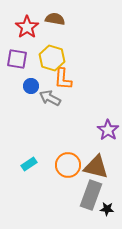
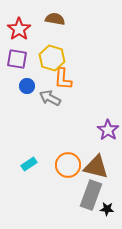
red star: moved 8 px left, 2 px down
blue circle: moved 4 px left
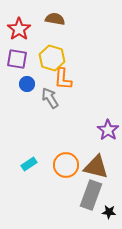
blue circle: moved 2 px up
gray arrow: rotated 30 degrees clockwise
orange circle: moved 2 px left
black star: moved 2 px right, 3 px down
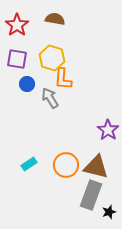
red star: moved 2 px left, 4 px up
black star: rotated 24 degrees counterclockwise
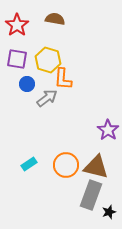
yellow hexagon: moved 4 px left, 2 px down
gray arrow: moved 3 px left; rotated 85 degrees clockwise
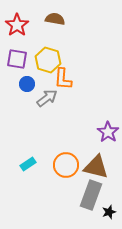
purple star: moved 2 px down
cyan rectangle: moved 1 px left
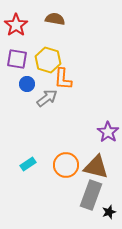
red star: moved 1 px left
